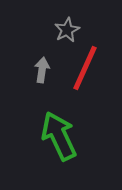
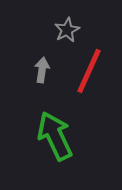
red line: moved 4 px right, 3 px down
green arrow: moved 4 px left
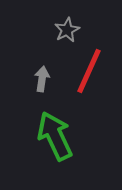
gray arrow: moved 9 px down
